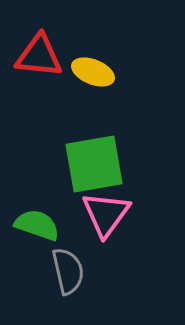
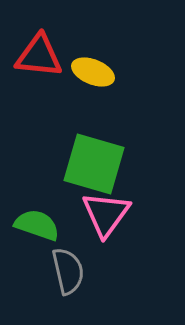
green square: rotated 26 degrees clockwise
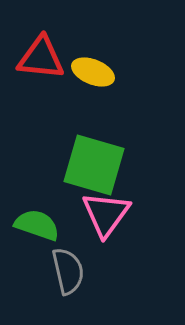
red triangle: moved 2 px right, 2 px down
green square: moved 1 px down
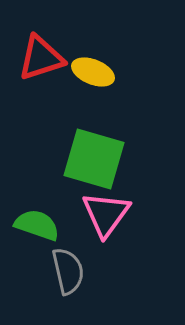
red triangle: rotated 24 degrees counterclockwise
green square: moved 6 px up
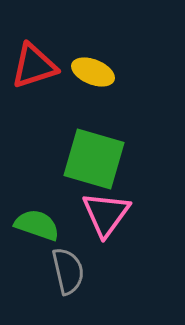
red triangle: moved 7 px left, 8 px down
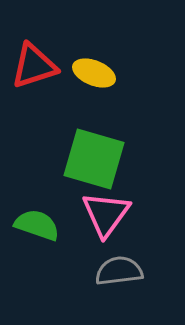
yellow ellipse: moved 1 px right, 1 px down
gray semicircle: moved 51 px right; rotated 84 degrees counterclockwise
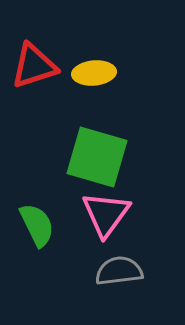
yellow ellipse: rotated 27 degrees counterclockwise
green square: moved 3 px right, 2 px up
green semicircle: rotated 45 degrees clockwise
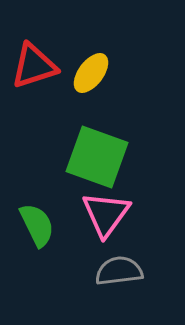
yellow ellipse: moved 3 px left; rotated 48 degrees counterclockwise
green square: rotated 4 degrees clockwise
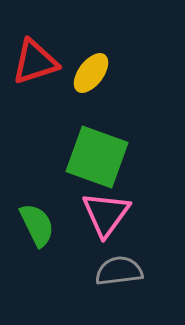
red triangle: moved 1 px right, 4 px up
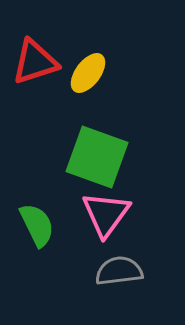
yellow ellipse: moved 3 px left
